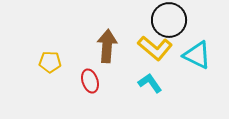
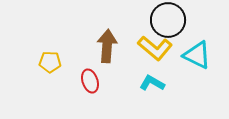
black circle: moved 1 px left
cyan L-shape: moved 2 px right; rotated 25 degrees counterclockwise
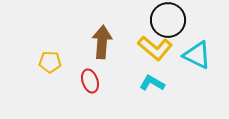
brown arrow: moved 5 px left, 4 px up
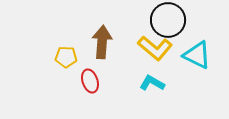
yellow pentagon: moved 16 px right, 5 px up
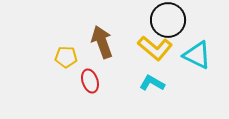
brown arrow: rotated 24 degrees counterclockwise
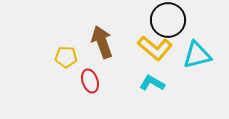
cyan triangle: rotated 40 degrees counterclockwise
